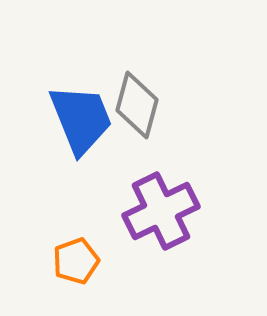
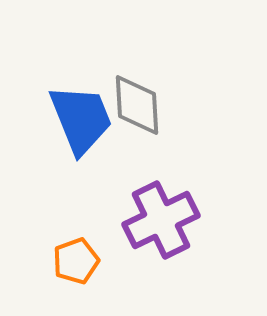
gray diamond: rotated 18 degrees counterclockwise
purple cross: moved 9 px down
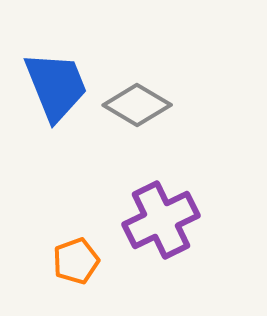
gray diamond: rotated 56 degrees counterclockwise
blue trapezoid: moved 25 px left, 33 px up
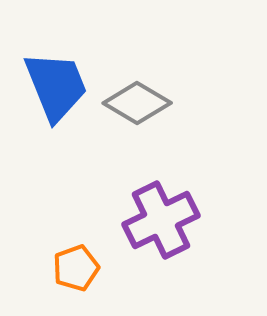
gray diamond: moved 2 px up
orange pentagon: moved 7 px down
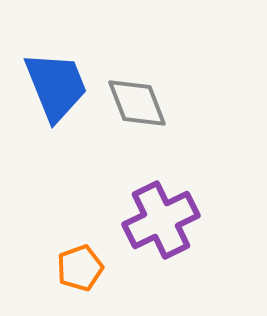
gray diamond: rotated 38 degrees clockwise
orange pentagon: moved 4 px right
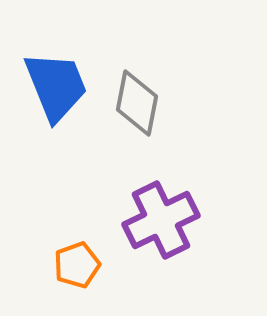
gray diamond: rotated 32 degrees clockwise
orange pentagon: moved 3 px left, 3 px up
